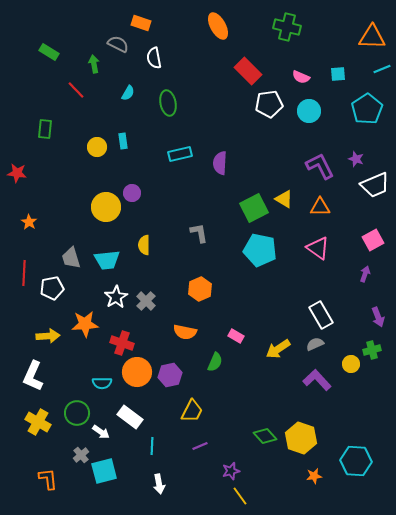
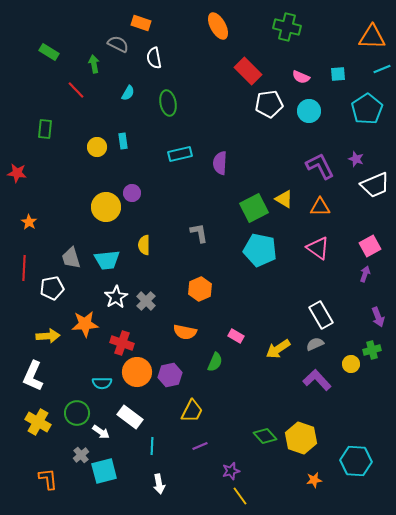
pink square at (373, 240): moved 3 px left, 6 px down
red line at (24, 273): moved 5 px up
orange star at (314, 476): moved 4 px down
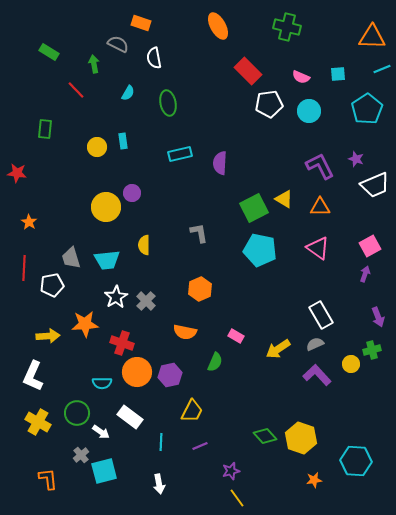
white pentagon at (52, 288): moved 3 px up
purple L-shape at (317, 380): moved 5 px up
cyan line at (152, 446): moved 9 px right, 4 px up
yellow line at (240, 496): moved 3 px left, 2 px down
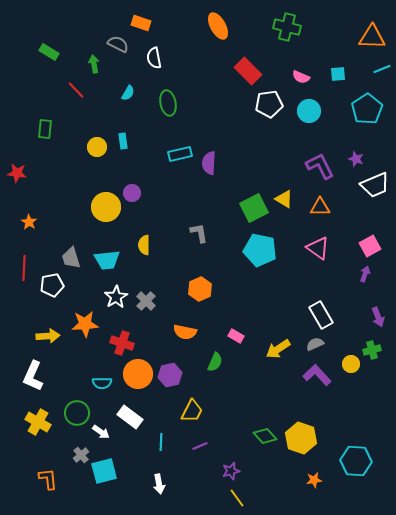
purple semicircle at (220, 163): moved 11 px left
orange circle at (137, 372): moved 1 px right, 2 px down
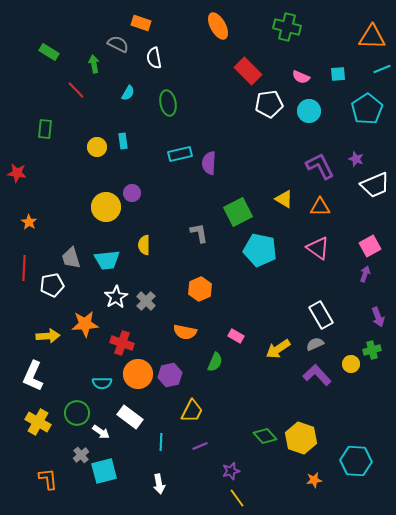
green square at (254, 208): moved 16 px left, 4 px down
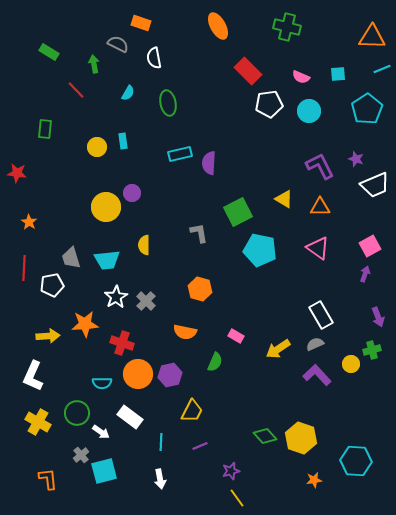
orange hexagon at (200, 289): rotated 20 degrees counterclockwise
white arrow at (159, 484): moved 1 px right, 5 px up
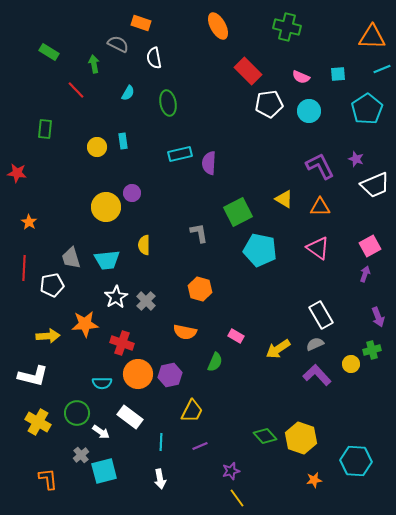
white L-shape at (33, 376): rotated 100 degrees counterclockwise
